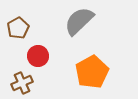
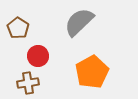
gray semicircle: moved 1 px down
brown pentagon: rotated 10 degrees counterclockwise
brown cross: moved 6 px right; rotated 15 degrees clockwise
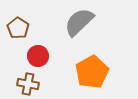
brown cross: moved 1 px down; rotated 20 degrees clockwise
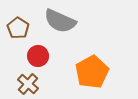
gray semicircle: moved 19 px left, 1 px up; rotated 112 degrees counterclockwise
brown cross: rotated 30 degrees clockwise
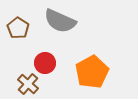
red circle: moved 7 px right, 7 px down
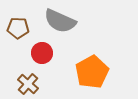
brown pentagon: rotated 30 degrees counterclockwise
red circle: moved 3 px left, 10 px up
